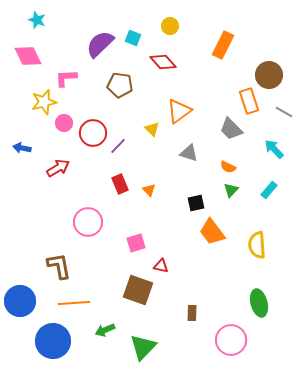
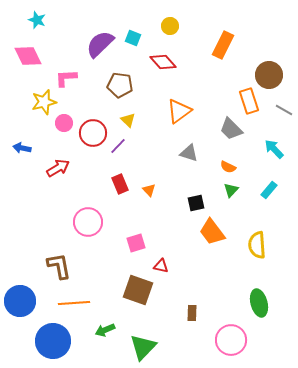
gray line at (284, 112): moved 2 px up
yellow triangle at (152, 129): moved 24 px left, 9 px up
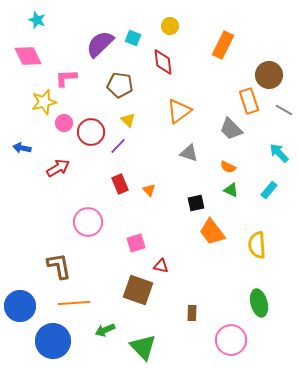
red diamond at (163, 62): rotated 36 degrees clockwise
red circle at (93, 133): moved 2 px left, 1 px up
cyan arrow at (274, 149): moved 5 px right, 4 px down
green triangle at (231, 190): rotated 49 degrees counterclockwise
blue circle at (20, 301): moved 5 px down
green triangle at (143, 347): rotated 28 degrees counterclockwise
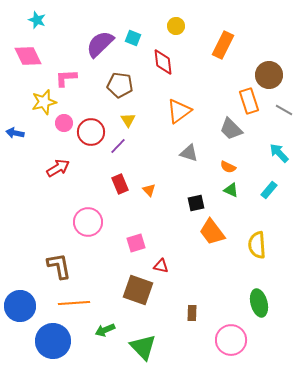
yellow circle at (170, 26): moved 6 px right
yellow triangle at (128, 120): rotated 14 degrees clockwise
blue arrow at (22, 148): moved 7 px left, 15 px up
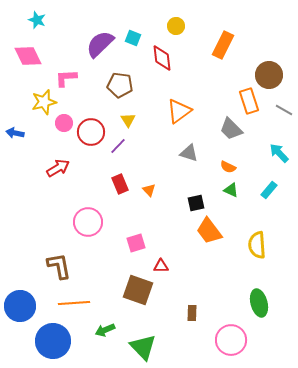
red diamond at (163, 62): moved 1 px left, 4 px up
orange trapezoid at (212, 232): moved 3 px left, 1 px up
red triangle at (161, 266): rotated 14 degrees counterclockwise
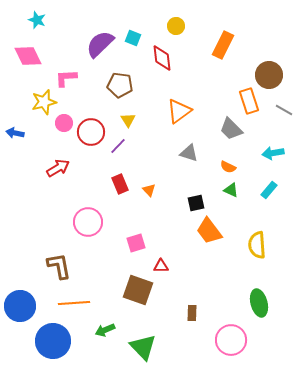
cyan arrow at (279, 153): moved 6 px left; rotated 55 degrees counterclockwise
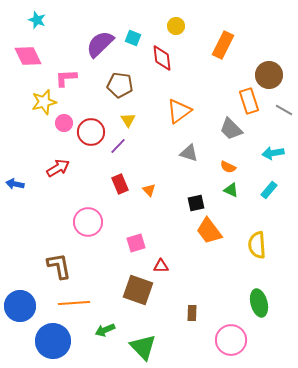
blue arrow at (15, 133): moved 51 px down
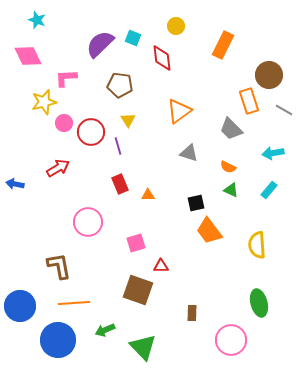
purple line at (118, 146): rotated 60 degrees counterclockwise
orange triangle at (149, 190): moved 1 px left, 5 px down; rotated 48 degrees counterclockwise
blue circle at (53, 341): moved 5 px right, 1 px up
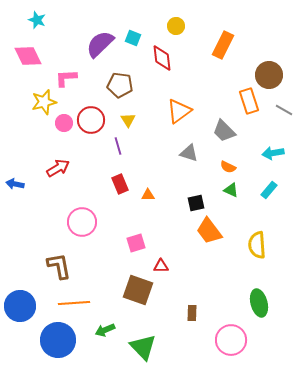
gray trapezoid at (231, 129): moved 7 px left, 2 px down
red circle at (91, 132): moved 12 px up
pink circle at (88, 222): moved 6 px left
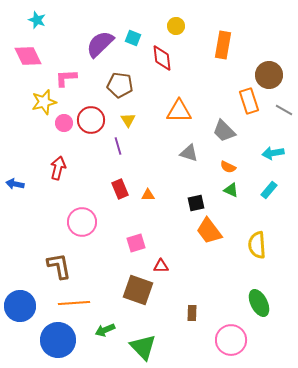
orange rectangle at (223, 45): rotated 16 degrees counterclockwise
orange triangle at (179, 111): rotated 36 degrees clockwise
red arrow at (58, 168): rotated 45 degrees counterclockwise
red rectangle at (120, 184): moved 5 px down
green ellipse at (259, 303): rotated 12 degrees counterclockwise
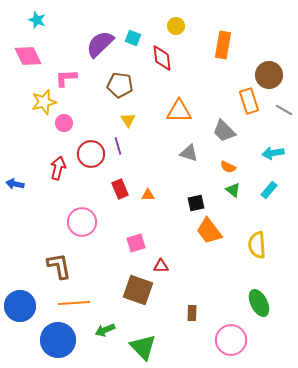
red circle at (91, 120): moved 34 px down
green triangle at (231, 190): moved 2 px right; rotated 14 degrees clockwise
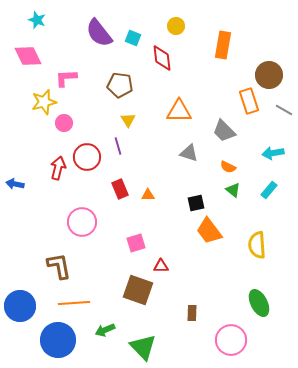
purple semicircle at (100, 44): moved 1 px left, 11 px up; rotated 84 degrees counterclockwise
red circle at (91, 154): moved 4 px left, 3 px down
